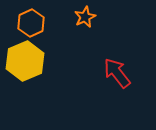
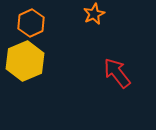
orange star: moved 9 px right, 3 px up
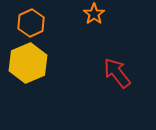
orange star: rotated 10 degrees counterclockwise
yellow hexagon: moved 3 px right, 2 px down
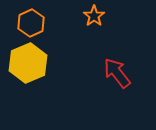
orange star: moved 2 px down
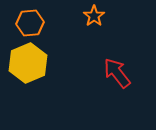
orange hexagon: moved 1 px left; rotated 20 degrees clockwise
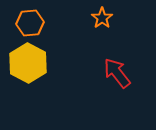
orange star: moved 8 px right, 2 px down
yellow hexagon: rotated 9 degrees counterclockwise
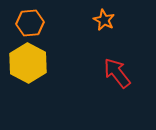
orange star: moved 2 px right, 2 px down; rotated 10 degrees counterclockwise
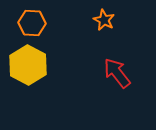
orange hexagon: moved 2 px right; rotated 8 degrees clockwise
yellow hexagon: moved 2 px down
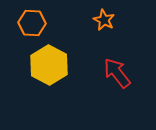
yellow hexagon: moved 21 px right
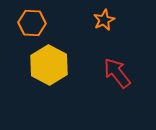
orange star: rotated 20 degrees clockwise
